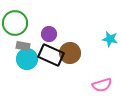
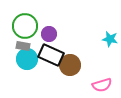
green circle: moved 10 px right, 3 px down
brown circle: moved 12 px down
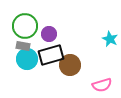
cyan star: rotated 14 degrees clockwise
black rectangle: rotated 40 degrees counterclockwise
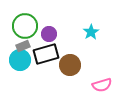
cyan star: moved 19 px left, 7 px up; rotated 14 degrees clockwise
gray rectangle: rotated 32 degrees counterclockwise
black rectangle: moved 5 px left, 1 px up
cyan circle: moved 7 px left, 1 px down
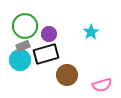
brown circle: moved 3 px left, 10 px down
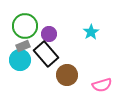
black rectangle: rotated 65 degrees clockwise
